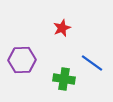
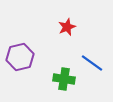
red star: moved 5 px right, 1 px up
purple hexagon: moved 2 px left, 3 px up; rotated 12 degrees counterclockwise
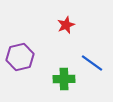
red star: moved 1 px left, 2 px up
green cross: rotated 10 degrees counterclockwise
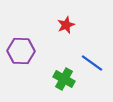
purple hexagon: moved 1 px right, 6 px up; rotated 16 degrees clockwise
green cross: rotated 30 degrees clockwise
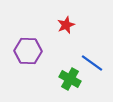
purple hexagon: moved 7 px right
green cross: moved 6 px right
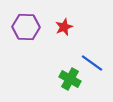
red star: moved 2 px left, 2 px down
purple hexagon: moved 2 px left, 24 px up
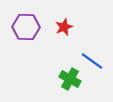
blue line: moved 2 px up
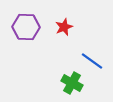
green cross: moved 2 px right, 4 px down
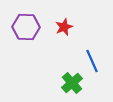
blue line: rotated 30 degrees clockwise
green cross: rotated 20 degrees clockwise
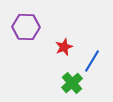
red star: moved 20 px down
blue line: rotated 55 degrees clockwise
